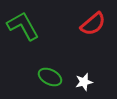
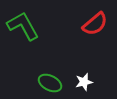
red semicircle: moved 2 px right
green ellipse: moved 6 px down
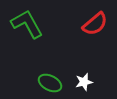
green L-shape: moved 4 px right, 2 px up
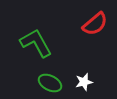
green L-shape: moved 9 px right, 19 px down
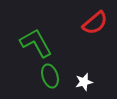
red semicircle: moved 1 px up
green ellipse: moved 7 px up; rotated 45 degrees clockwise
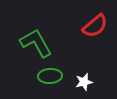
red semicircle: moved 3 px down
green ellipse: rotated 75 degrees counterclockwise
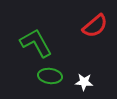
green ellipse: rotated 10 degrees clockwise
white star: rotated 18 degrees clockwise
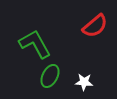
green L-shape: moved 1 px left, 1 px down
green ellipse: rotated 70 degrees counterclockwise
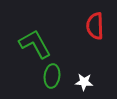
red semicircle: rotated 128 degrees clockwise
green ellipse: moved 2 px right; rotated 20 degrees counterclockwise
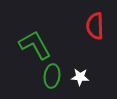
green L-shape: moved 1 px down
white star: moved 4 px left, 5 px up
